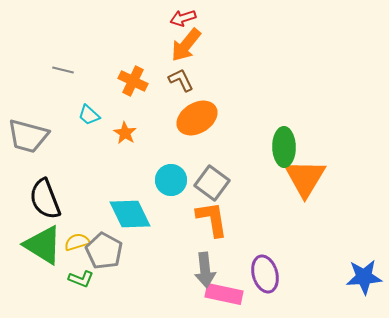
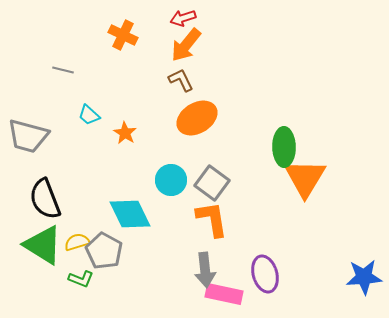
orange cross: moved 10 px left, 46 px up
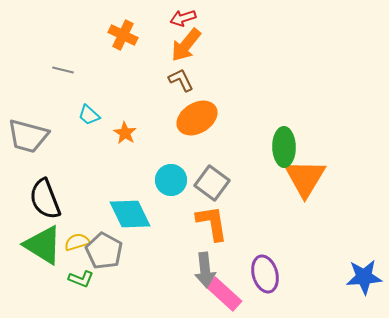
orange L-shape: moved 4 px down
pink rectangle: rotated 30 degrees clockwise
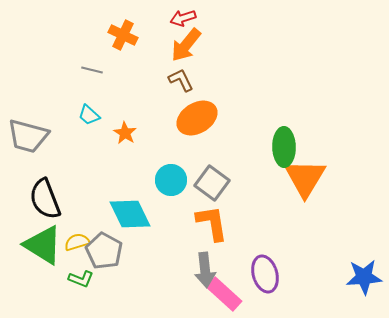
gray line: moved 29 px right
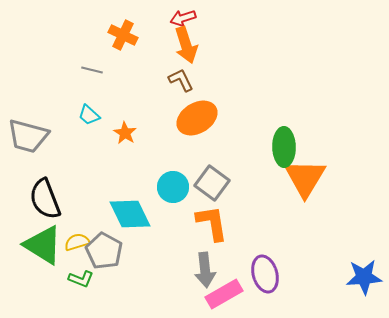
orange arrow: rotated 57 degrees counterclockwise
cyan circle: moved 2 px right, 7 px down
pink rectangle: rotated 72 degrees counterclockwise
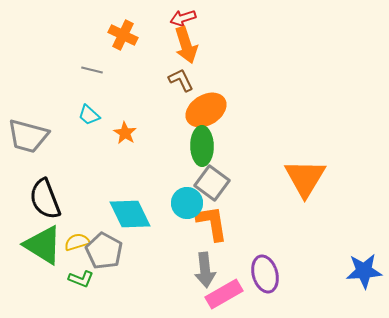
orange ellipse: moved 9 px right, 8 px up
green ellipse: moved 82 px left, 1 px up
cyan circle: moved 14 px right, 16 px down
blue star: moved 6 px up
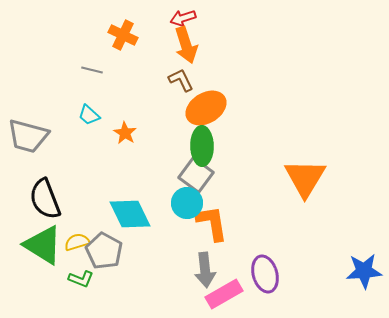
orange ellipse: moved 2 px up
gray square: moved 16 px left, 8 px up
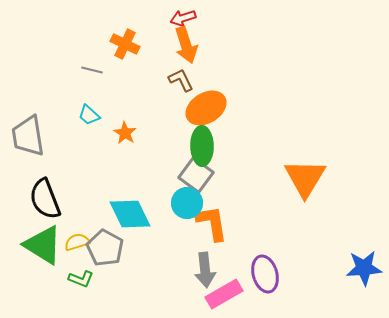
orange cross: moved 2 px right, 9 px down
gray trapezoid: rotated 66 degrees clockwise
gray pentagon: moved 1 px right, 3 px up
blue star: moved 3 px up
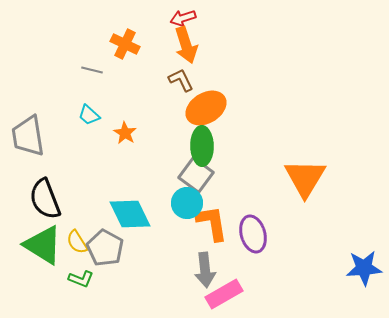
yellow semicircle: rotated 105 degrees counterclockwise
purple ellipse: moved 12 px left, 40 px up
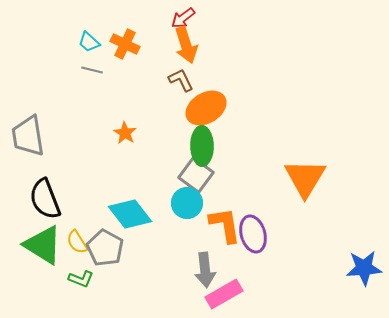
red arrow: rotated 20 degrees counterclockwise
cyan trapezoid: moved 73 px up
cyan diamond: rotated 12 degrees counterclockwise
orange L-shape: moved 13 px right, 2 px down
